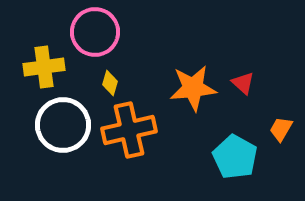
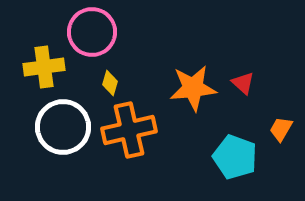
pink circle: moved 3 px left
white circle: moved 2 px down
cyan pentagon: rotated 9 degrees counterclockwise
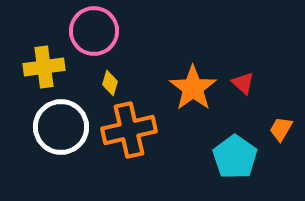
pink circle: moved 2 px right, 1 px up
orange star: rotated 30 degrees counterclockwise
white circle: moved 2 px left
cyan pentagon: rotated 15 degrees clockwise
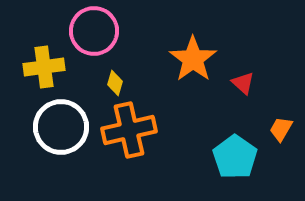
yellow diamond: moved 5 px right
orange star: moved 29 px up
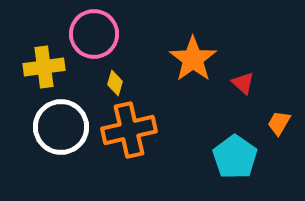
pink circle: moved 3 px down
orange trapezoid: moved 2 px left, 6 px up
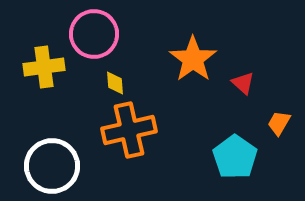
yellow diamond: rotated 20 degrees counterclockwise
white circle: moved 9 px left, 39 px down
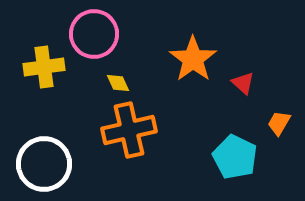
yellow diamond: moved 3 px right; rotated 20 degrees counterclockwise
cyan pentagon: rotated 9 degrees counterclockwise
white circle: moved 8 px left, 2 px up
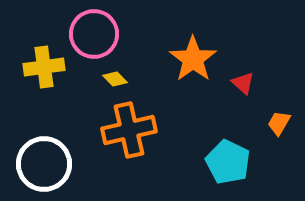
yellow diamond: moved 3 px left, 4 px up; rotated 20 degrees counterclockwise
cyan pentagon: moved 7 px left, 5 px down
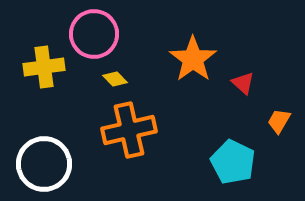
orange trapezoid: moved 2 px up
cyan pentagon: moved 5 px right
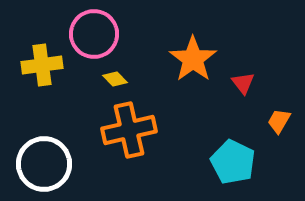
yellow cross: moved 2 px left, 2 px up
red triangle: rotated 10 degrees clockwise
